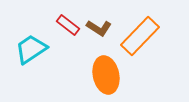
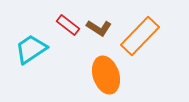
orange ellipse: rotated 6 degrees counterclockwise
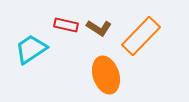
red rectangle: moved 2 px left; rotated 25 degrees counterclockwise
orange rectangle: moved 1 px right
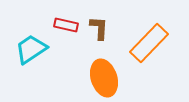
brown L-shape: rotated 120 degrees counterclockwise
orange rectangle: moved 8 px right, 7 px down
orange ellipse: moved 2 px left, 3 px down
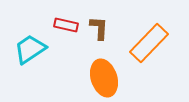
cyan trapezoid: moved 1 px left
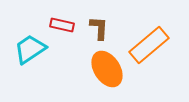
red rectangle: moved 4 px left
orange rectangle: moved 2 px down; rotated 6 degrees clockwise
orange ellipse: moved 3 px right, 9 px up; rotated 15 degrees counterclockwise
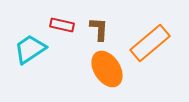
brown L-shape: moved 1 px down
orange rectangle: moved 1 px right, 2 px up
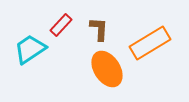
red rectangle: moved 1 px left; rotated 60 degrees counterclockwise
orange rectangle: rotated 9 degrees clockwise
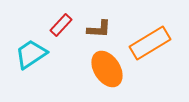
brown L-shape: rotated 90 degrees clockwise
cyan trapezoid: moved 1 px right, 5 px down
